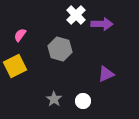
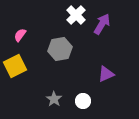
purple arrow: rotated 60 degrees counterclockwise
gray hexagon: rotated 25 degrees counterclockwise
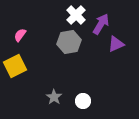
purple arrow: moved 1 px left
gray hexagon: moved 9 px right, 7 px up
purple triangle: moved 10 px right, 30 px up
gray star: moved 2 px up
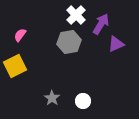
gray star: moved 2 px left, 1 px down
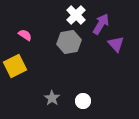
pink semicircle: moved 5 px right; rotated 88 degrees clockwise
purple triangle: rotated 48 degrees counterclockwise
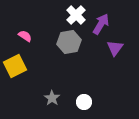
pink semicircle: moved 1 px down
purple triangle: moved 1 px left, 4 px down; rotated 18 degrees clockwise
white circle: moved 1 px right, 1 px down
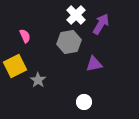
pink semicircle: rotated 32 degrees clockwise
purple triangle: moved 21 px left, 16 px down; rotated 42 degrees clockwise
gray star: moved 14 px left, 18 px up
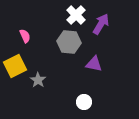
gray hexagon: rotated 15 degrees clockwise
purple triangle: rotated 24 degrees clockwise
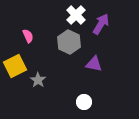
pink semicircle: moved 3 px right
gray hexagon: rotated 20 degrees clockwise
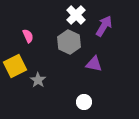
purple arrow: moved 3 px right, 2 px down
